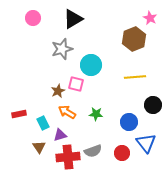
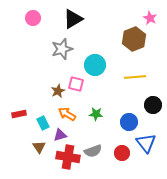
cyan circle: moved 4 px right
orange arrow: moved 2 px down
red cross: rotated 15 degrees clockwise
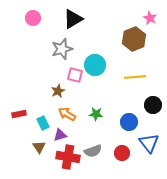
pink square: moved 1 px left, 9 px up
blue triangle: moved 3 px right
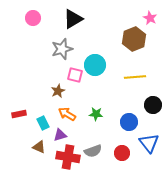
brown triangle: rotated 32 degrees counterclockwise
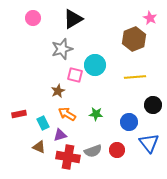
red circle: moved 5 px left, 3 px up
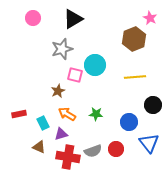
purple triangle: moved 1 px right, 1 px up
red circle: moved 1 px left, 1 px up
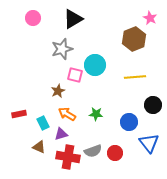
red circle: moved 1 px left, 4 px down
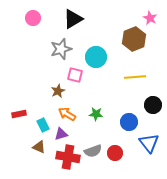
gray star: moved 1 px left
cyan circle: moved 1 px right, 8 px up
cyan rectangle: moved 2 px down
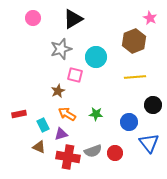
brown hexagon: moved 2 px down
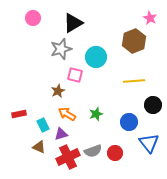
black triangle: moved 4 px down
yellow line: moved 1 px left, 4 px down
green star: rotated 24 degrees counterclockwise
red cross: rotated 35 degrees counterclockwise
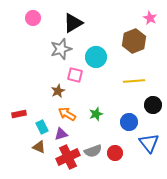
cyan rectangle: moved 1 px left, 2 px down
